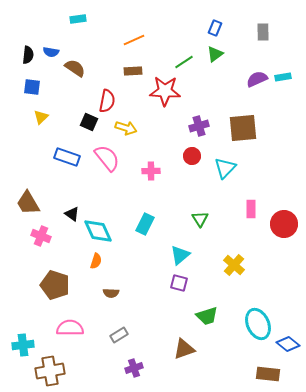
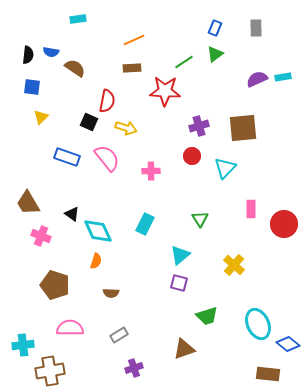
gray rectangle at (263, 32): moved 7 px left, 4 px up
brown rectangle at (133, 71): moved 1 px left, 3 px up
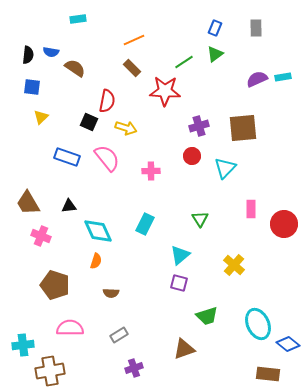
brown rectangle at (132, 68): rotated 48 degrees clockwise
black triangle at (72, 214): moved 3 px left, 8 px up; rotated 42 degrees counterclockwise
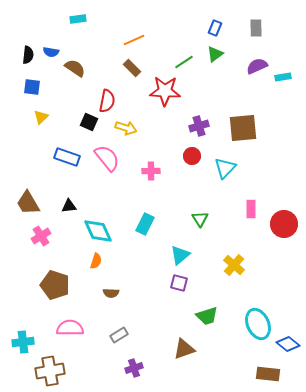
purple semicircle at (257, 79): moved 13 px up
pink cross at (41, 236): rotated 36 degrees clockwise
cyan cross at (23, 345): moved 3 px up
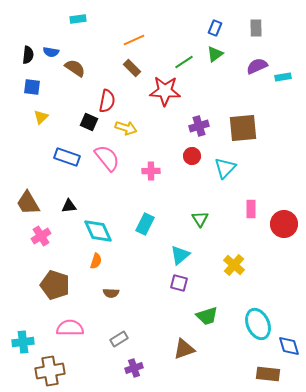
gray rectangle at (119, 335): moved 4 px down
blue diamond at (288, 344): moved 1 px right, 2 px down; rotated 35 degrees clockwise
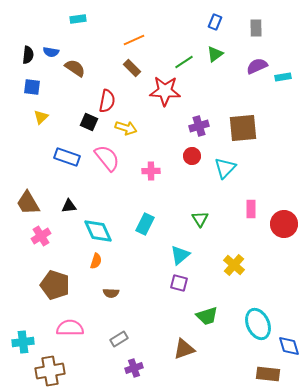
blue rectangle at (215, 28): moved 6 px up
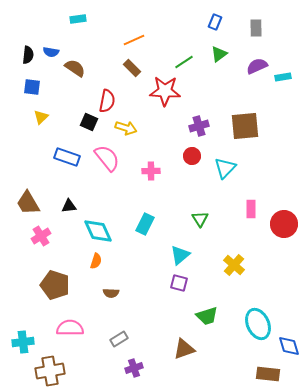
green triangle at (215, 54): moved 4 px right
brown square at (243, 128): moved 2 px right, 2 px up
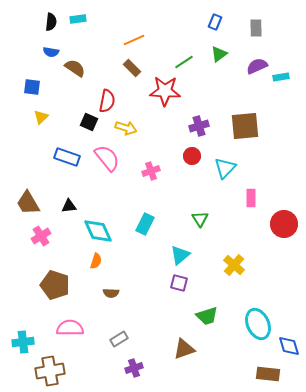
black semicircle at (28, 55): moved 23 px right, 33 px up
cyan rectangle at (283, 77): moved 2 px left
pink cross at (151, 171): rotated 18 degrees counterclockwise
pink rectangle at (251, 209): moved 11 px up
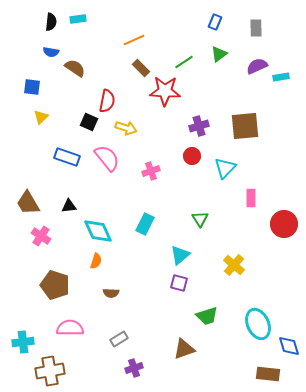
brown rectangle at (132, 68): moved 9 px right
pink cross at (41, 236): rotated 24 degrees counterclockwise
